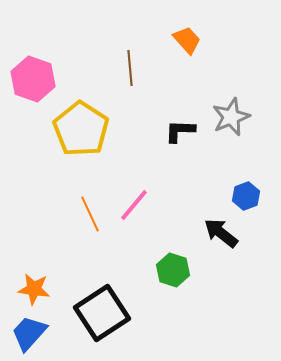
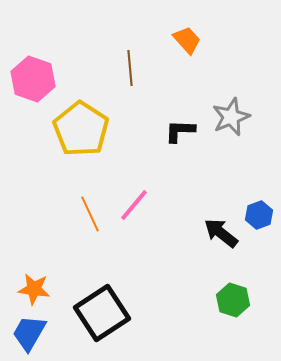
blue hexagon: moved 13 px right, 19 px down
green hexagon: moved 60 px right, 30 px down
blue trapezoid: rotated 12 degrees counterclockwise
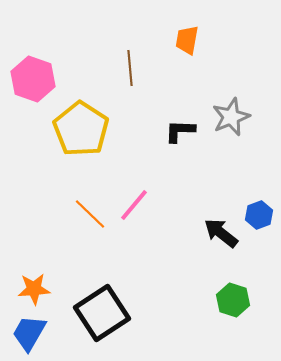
orange trapezoid: rotated 128 degrees counterclockwise
orange line: rotated 21 degrees counterclockwise
orange star: rotated 12 degrees counterclockwise
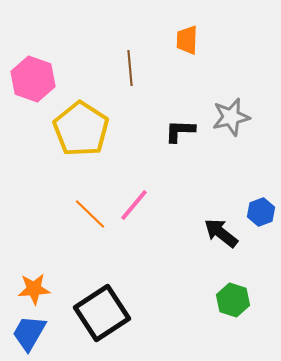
orange trapezoid: rotated 8 degrees counterclockwise
gray star: rotated 9 degrees clockwise
blue hexagon: moved 2 px right, 3 px up
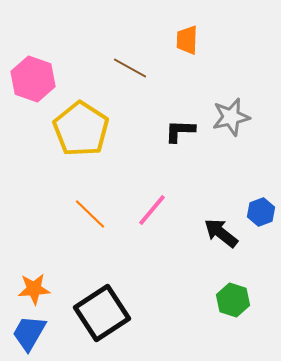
brown line: rotated 56 degrees counterclockwise
pink line: moved 18 px right, 5 px down
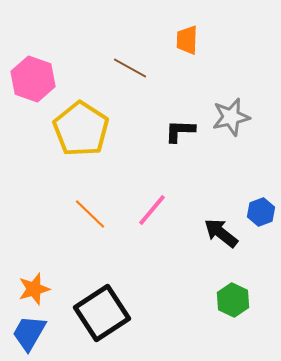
orange star: rotated 12 degrees counterclockwise
green hexagon: rotated 8 degrees clockwise
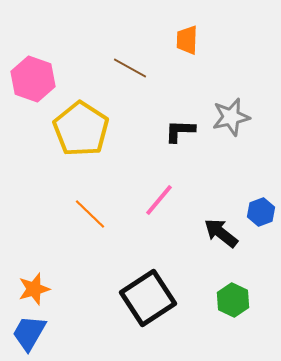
pink line: moved 7 px right, 10 px up
black square: moved 46 px right, 15 px up
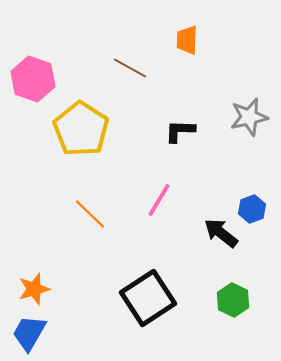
gray star: moved 18 px right
pink line: rotated 9 degrees counterclockwise
blue hexagon: moved 9 px left, 3 px up
